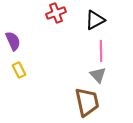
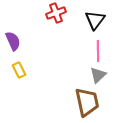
black triangle: rotated 25 degrees counterclockwise
pink line: moved 3 px left
gray triangle: rotated 30 degrees clockwise
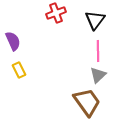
brown trapezoid: rotated 24 degrees counterclockwise
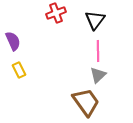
brown trapezoid: moved 1 px left
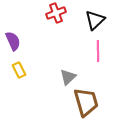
black triangle: rotated 10 degrees clockwise
gray triangle: moved 30 px left, 2 px down
brown trapezoid: rotated 20 degrees clockwise
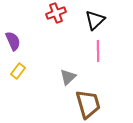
yellow rectangle: moved 1 px left, 1 px down; rotated 63 degrees clockwise
brown trapezoid: moved 2 px right, 2 px down
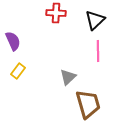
red cross: rotated 24 degrees clockwise
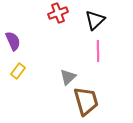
red cross: moved 2 px right; rotated 24 degrees counterclockwise
brown trapezoid: moved 2 px left, 3 px up
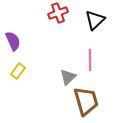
pink line: moved 8 px left, 9 px down
